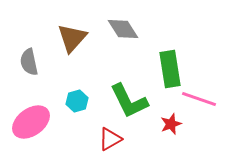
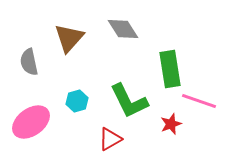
brown triangle: moved 3 px left
pink line: moved 2 px down
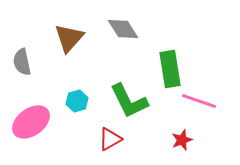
gray semicircle: moved 7 px left
red star: moved 11 px right, 16 px down
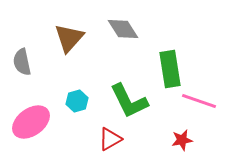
red star: rotated 10 degrees clockwise
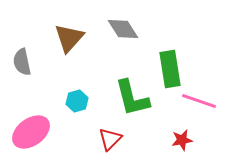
green L-shape: moved 3 px right, 3 px up; rotated 12 degrees clockwise
pink ellipse: moved 10 px down
red triangle: rotated 15 degrees counterclockwise
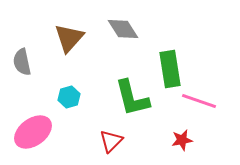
cyan hexagon: moved 8 px left, 4 px up
pink ellipse: moved 2 px right
red triangle: moved 1 px right, 2 px down
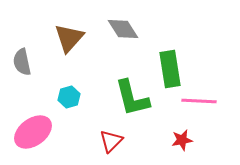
pink line: rotated 16 degrees counterclockwise
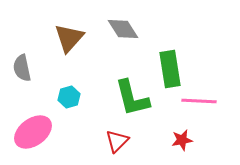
gray semicircle: moved 6 px down
red triangle: moved 6 px right
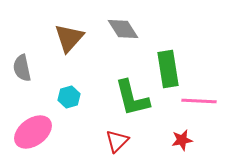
green rectangle: moved 2 px left
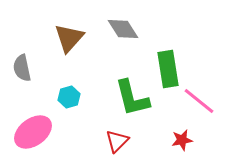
pink line: rotated 36 degrees clockwise
